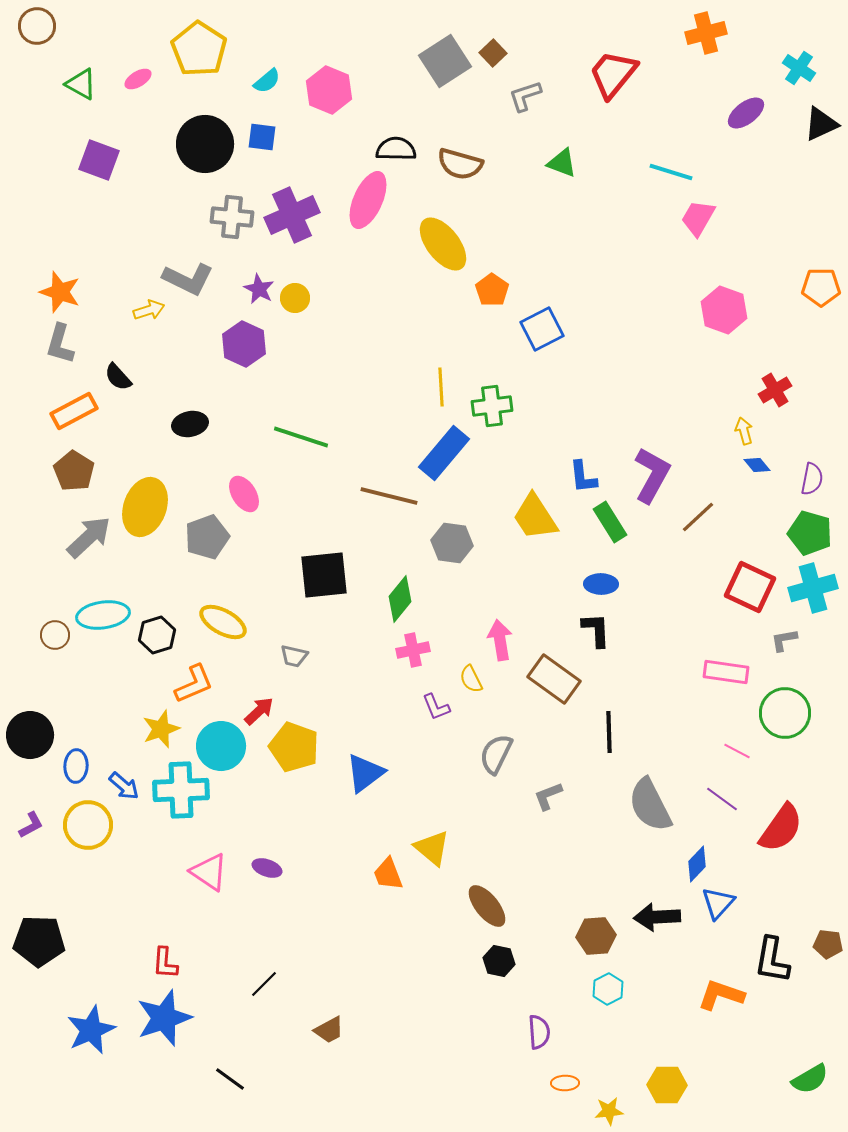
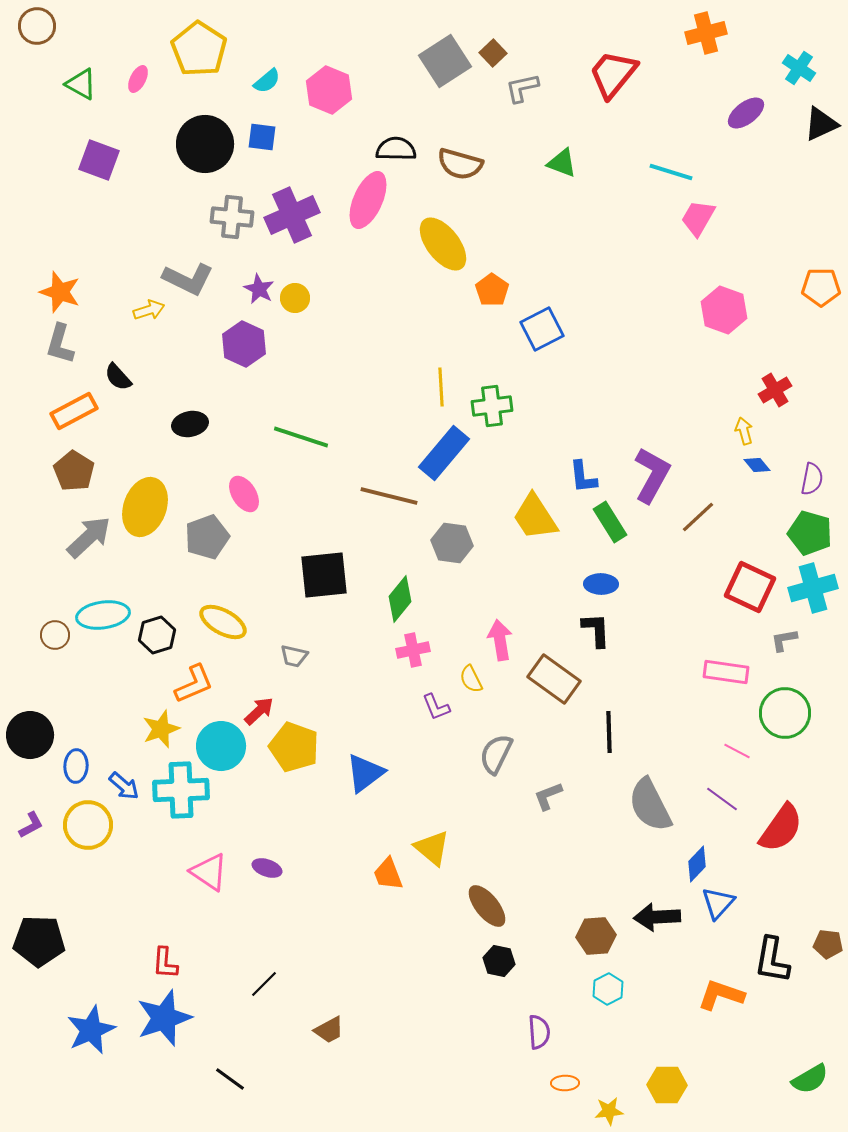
pink ellipse at (138, 79): rotated 32 degrees counterclockwise
gray L-shape at (525, 96): moved 3 px left, 8 px up; rotated 6 degrees clockwise
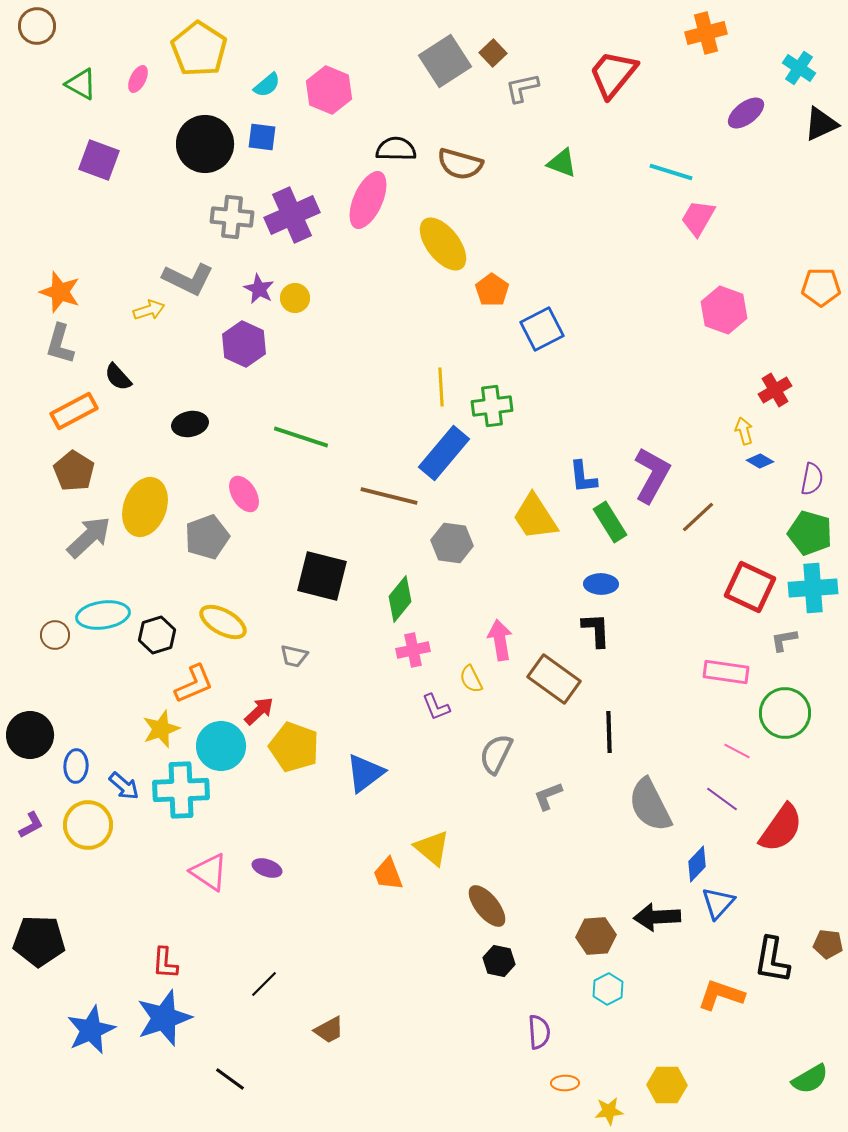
cyan semicircle at (267, 81): moved 4 px down
blue diamond at (757, 465): moved 3 px right, 4 px up; rotated 20 degrees counterclockwise
black square at (324, 575): moved 2 px left, 1 px down; rotated 20 degrees clockwise
cyan cross at (813, 588): rotated 12 degrees clockwise
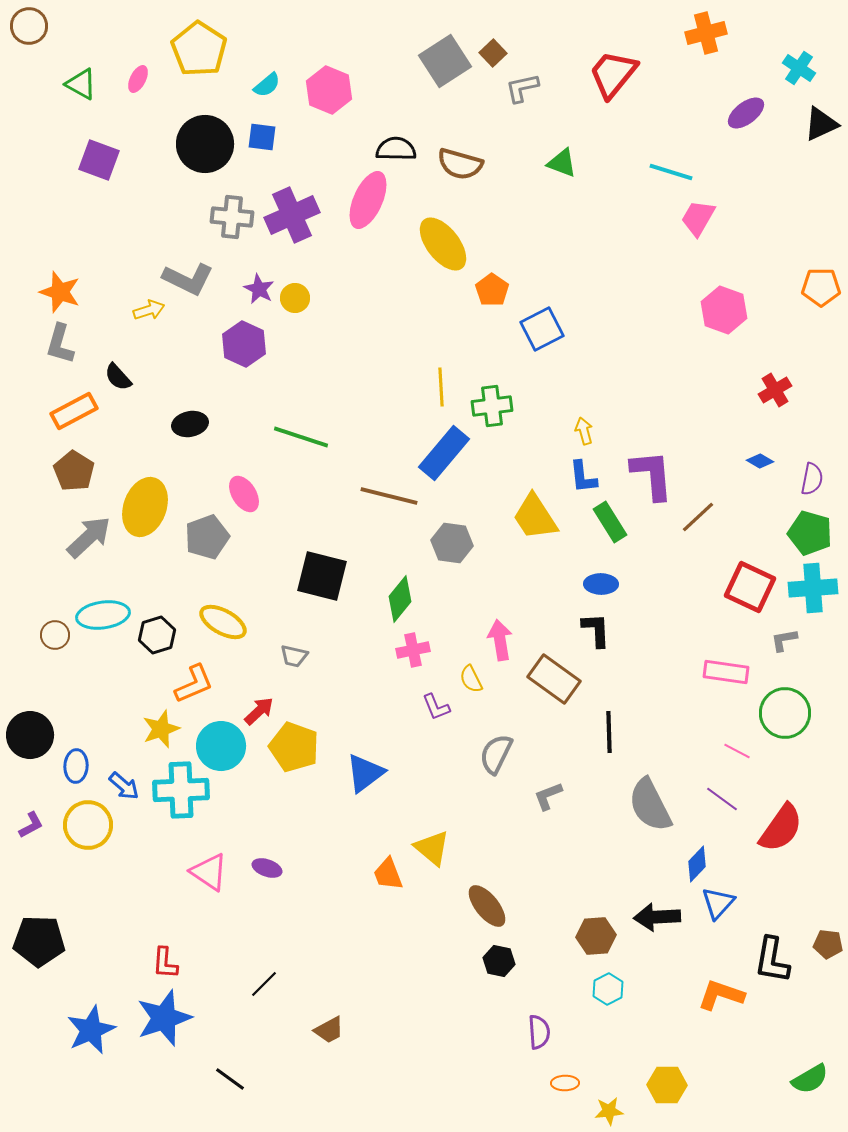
brown circle at (37, 26): moved 8 px left
yellow arrow at (744, 431): moved 160 px left
purple L-shape at (652, 475): rotated 34 degrees counterclockwise
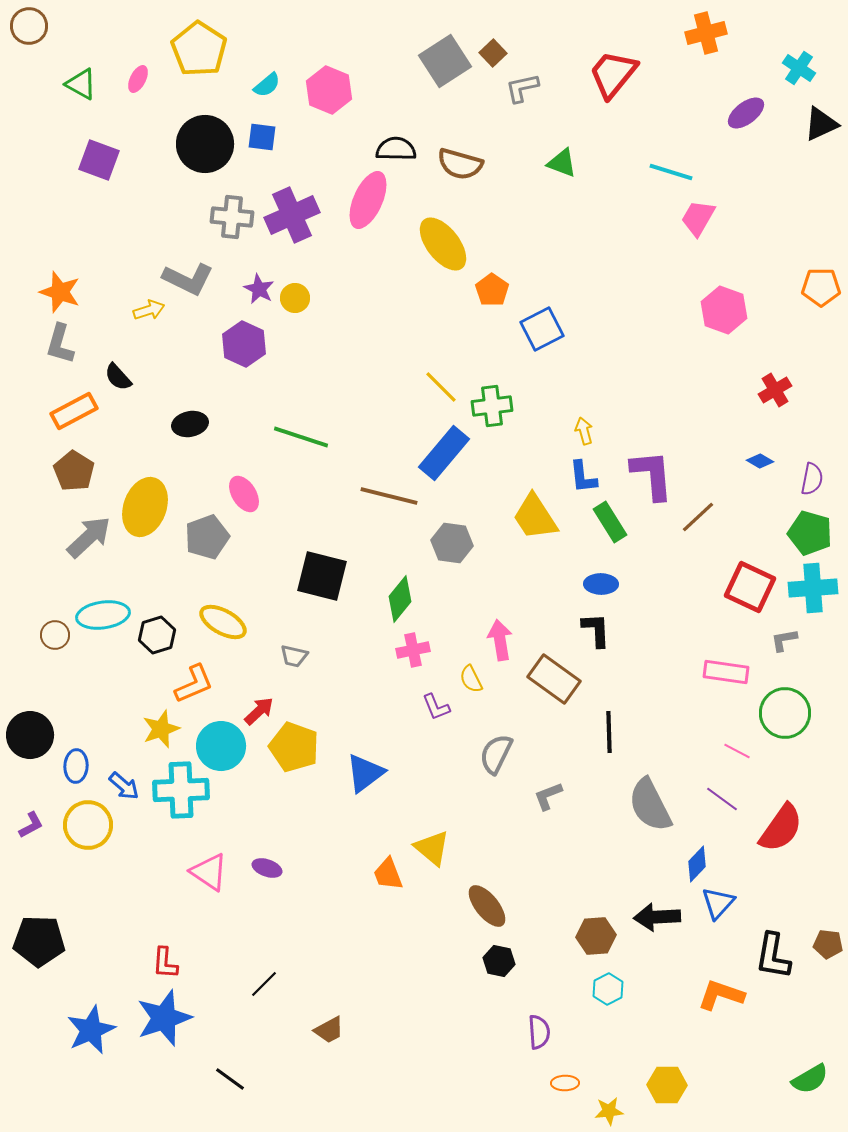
yellow line at (441, 387): rotated 42 degrees counterclockwise
black L-shape at (772, 960): moved 1 px right, 4 px up
